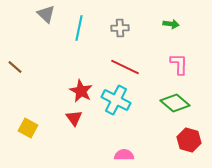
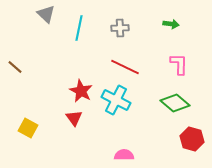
red hexagon: moved 3 px right, 1 px up
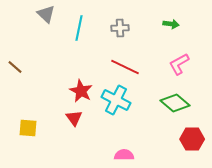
pink L-shape: rotated 120 degrees counterclockwise
yellow square: rotated 24 degrees counterclockwise
red hexagon: rotated 15 degrees counterclockwise
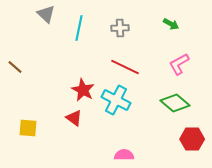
green arrow: rotated 21 degrees clockwise
red star: moved 2 px right, 1 px up
red triangle: rotated 18 degrees counterclockwise
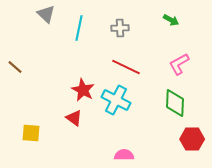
green arrow: moved 4 px up
red line: moved 1 px right
green diamond: rotated 52 degrees clockwise
yellow square: moved 3 px right, 5 px down
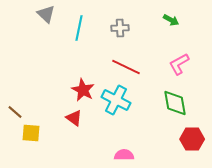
brown line: moved 45 px down
green diamond: rotated 12 degrees counterclockwise
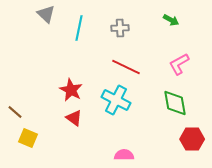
red star: moved 12 px left
yellow square: moved 3 px left, 5 px down; rotated 18 degrees clockwise
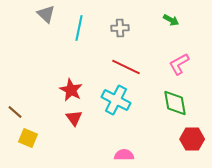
red triangle: rotated 18 degrees clockwise
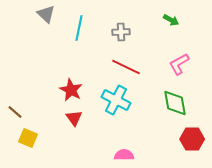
gray cross: moved 1 px right, 4 px down
